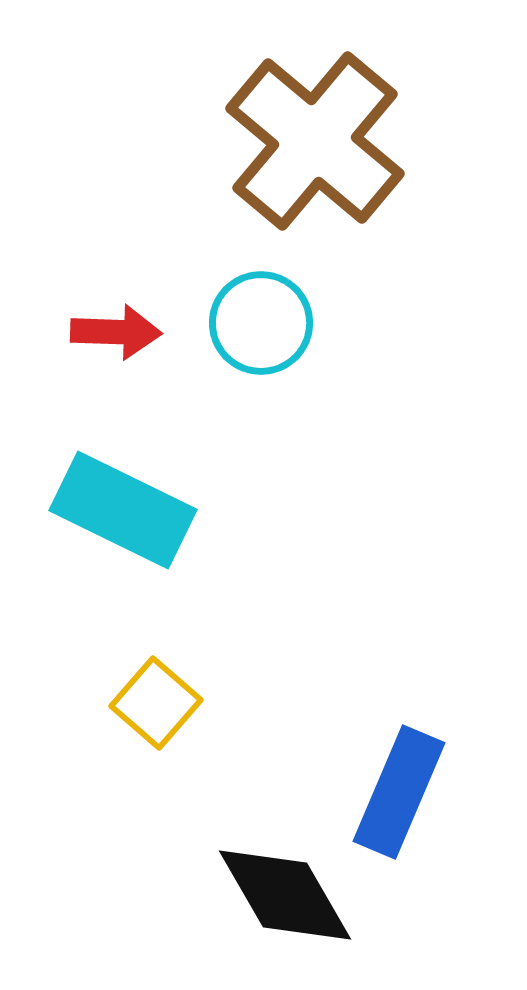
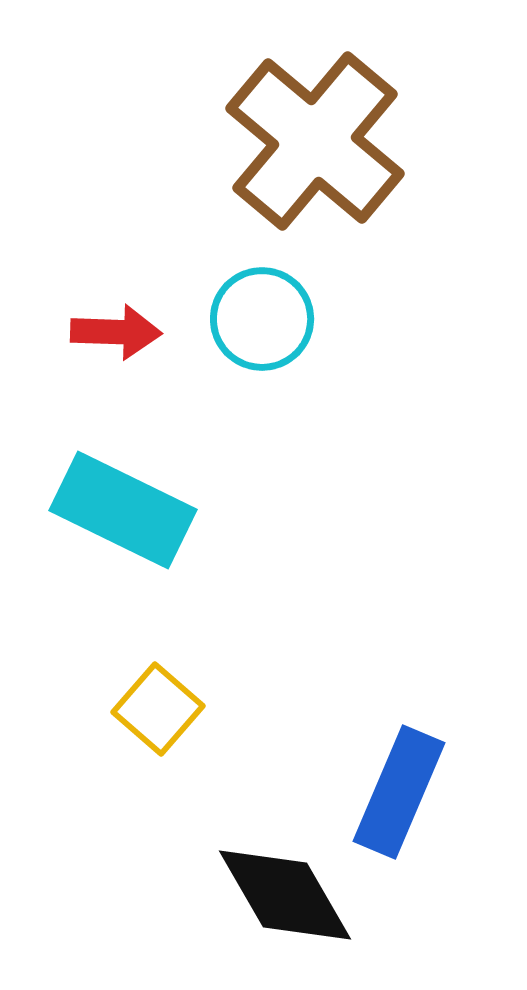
cyan circle: moved 1 px right, 4 px up
yellow square: moved 2 px right, 6 px down
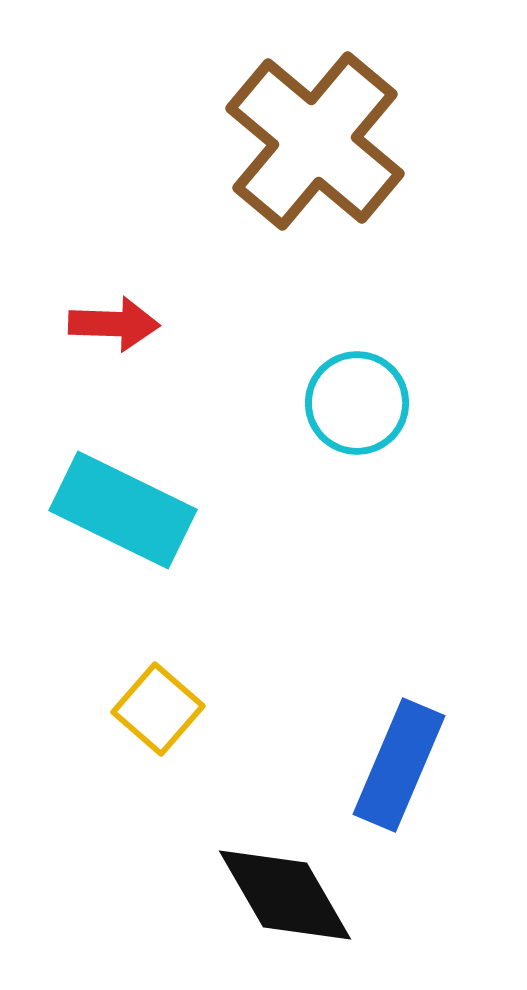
cyan circle: moved 95 px right, 84 px down
red arrow: moved 2 px left, 8 px up
blue rectangle: moved 27 px up
